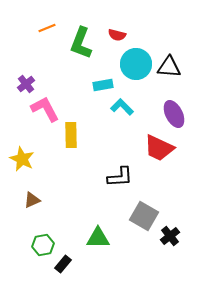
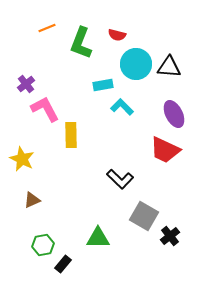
red trapezoid: moved 6 px right, 2 px down
black L-shape: moved 2 px down; rotated 48 degrees clockwise
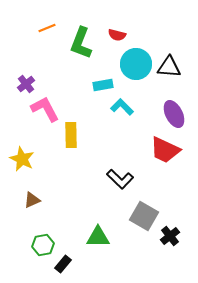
green triangle: moved 1 px up
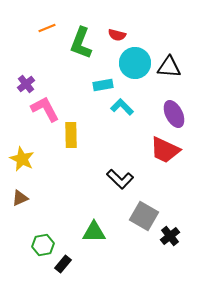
cyan circle: moved 1 px left, 1 px up
brown triangle: moved 12 px left, 2 px up
green triangle: moved 4 px left, 5 px up
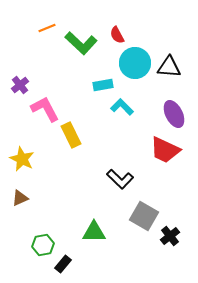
red semicircle: rotated 48 degrees clockwise
green L-shape: rotated 68 degrees counterclockwise
purple cross: moved 6 px left, 1 px down
yellow rectangle: rotated 25 degrees counterclockwise
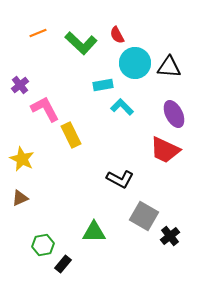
orange line: moved 9 px left, 5 px down
black L-shape: rotated 16 degrees counterclockwise
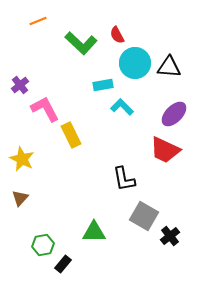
orange line: moved 12 px up
purple ellipse: rotated 72 degrees clockwise
black L-shape: moved 4 px right; rotated 52 degrees clockwise
brown triangle: rotated 24 degrees counterclockwise
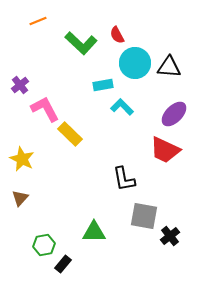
yellow rectangle: moved 1 px left, 1 px up; rotated 20 degrees counterclockwise
gray square: rotated 20 degrees counterclockwise
green hexagon: moved 1 px right
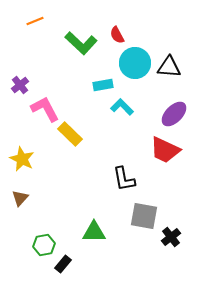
orange line: moved 3 px left
black cross: moved 1 px right, 1 px down
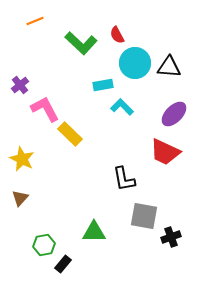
red trapezoid: moved 2 px down
black cross: rotated 18 degrees clockwise
